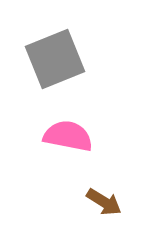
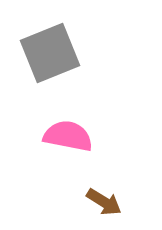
gray square: moved 5 px left, 6 px up
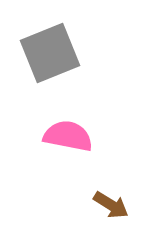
brown arrow: moved 7 px right, 3 px down
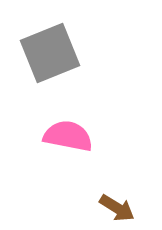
brown arrow: moved 6 px right, 3 px down
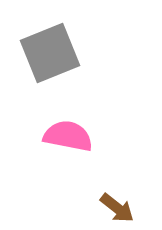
brown arrow: rotated 6 degrees clockwise
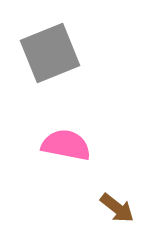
pink semicircle: moved 2 px left, 9 px down
